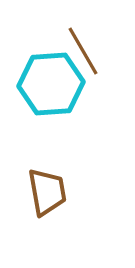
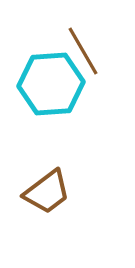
brown trapezoid: rotated 63 degrees clockwise
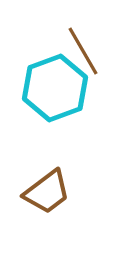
cyan hexagon: moved 4 px right, 4 px down; rotated 16 degrees counterclockwise
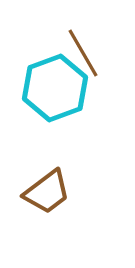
brown line: moved 2 px down
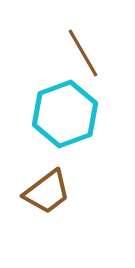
cyan hexagon: moved 10 px right, 26 px down
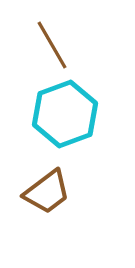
brown line: moved 31 px left, 8 px up
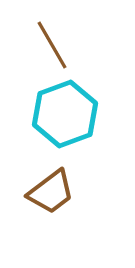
brown trapezoid: moved 4 px right
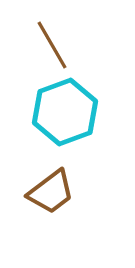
cyan hexagon: moved 2 px up
